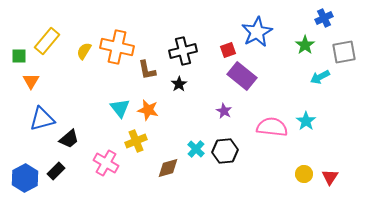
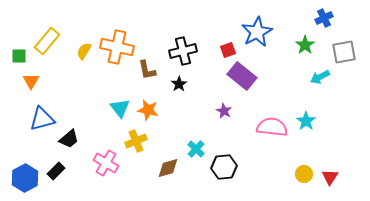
black hexagon: moved 1 px left, 16 px down
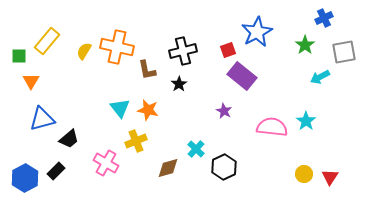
black hexagon: rotated 20 degrees counterclockwise
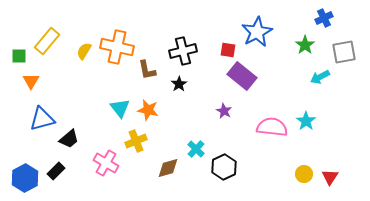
red square: rotated 28 degrees clockwise
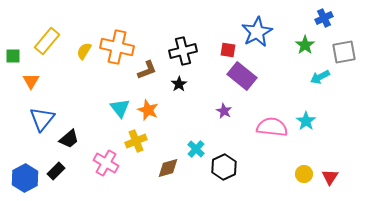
green square: moved 6 px left
brown L-shape: rotated 100 degrees counterclockwise
orange star: rotated 10 degrees clockwise
blue triangle: rotated 36 degrees counterclockwise
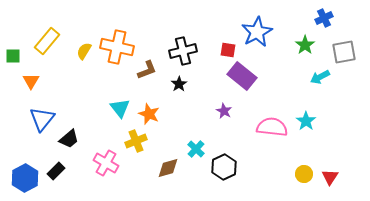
orange star: moved 1 px right, 4 px down
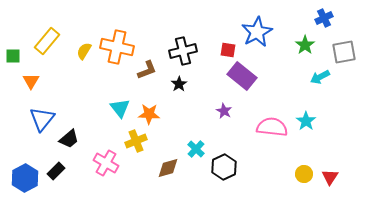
orange star: rotated 20 degrees counterclockwise
